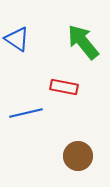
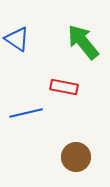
brown circle: moved 2 px left, 1 px down
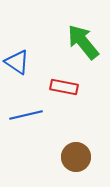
blue triangle: moved 23 px down
blue line: moved 2 px down
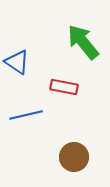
brown circle: moved 2 px left
